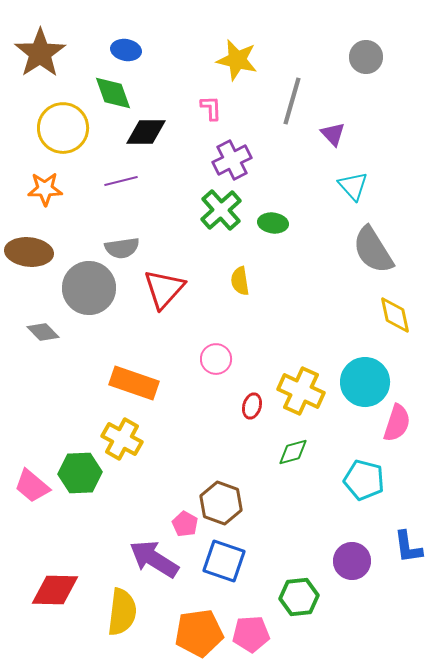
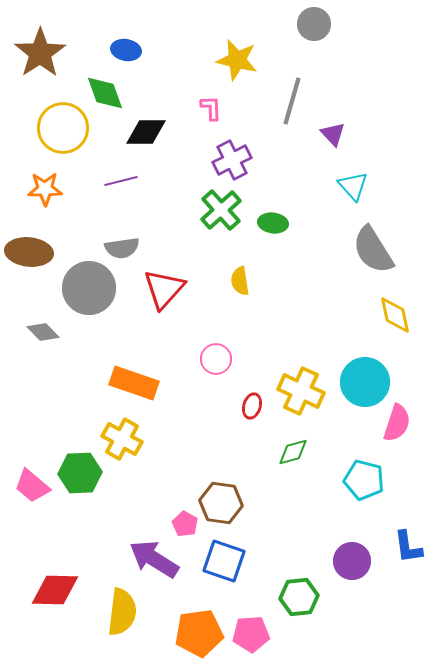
gray circle at (366, 57): moved 52 px left, 33 px up
green diamond at (113, 93): moved 8 px left
brown hexagon at (221, 503): rotated 12 degrees counterclockwise
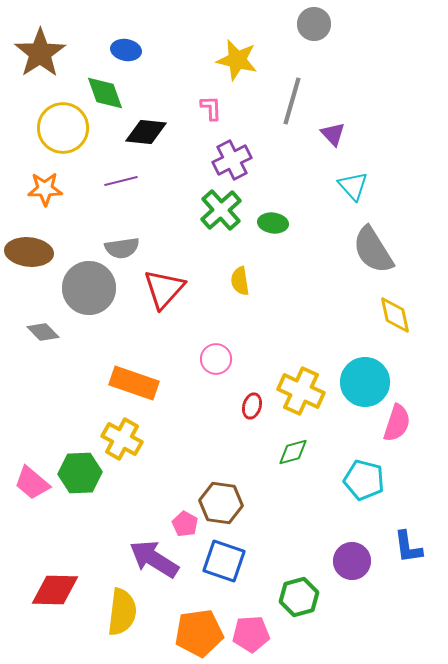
black diamond at (146, 132): rotated 6 degrees clockwise
pink trapezoid at (32, 486): moved 3 px up
green hexagon at (299, 597): rotated 9 degrees counterclockwise
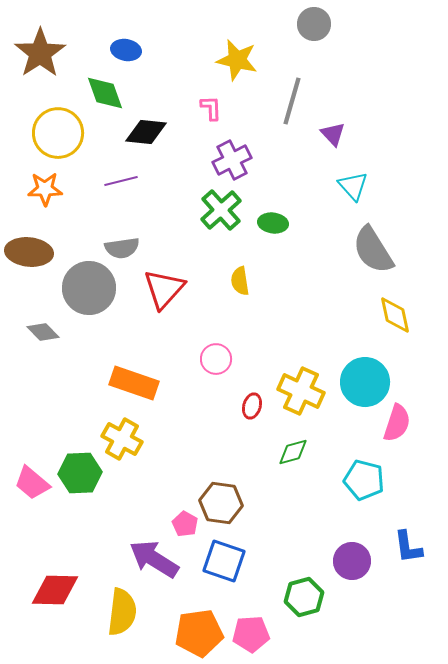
yellow circle at (63, 128): moved 5 px left, 5 px down
green hexagon at (299, 597): moved 5 px right
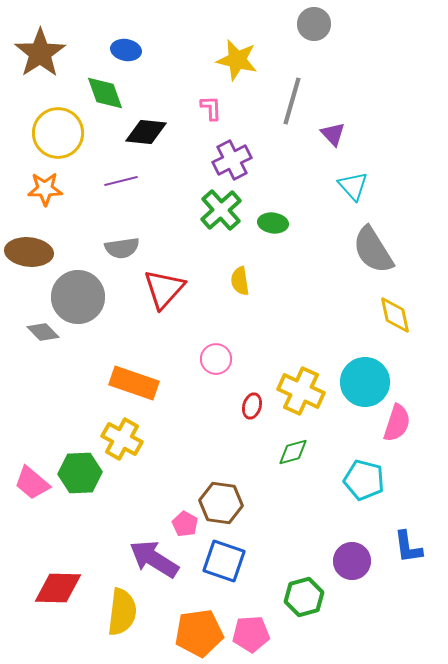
gray circle at (89, 288): moved 11 px left, 9 px down
red diamond at (55, 590): moved 3 px right, 2 px up
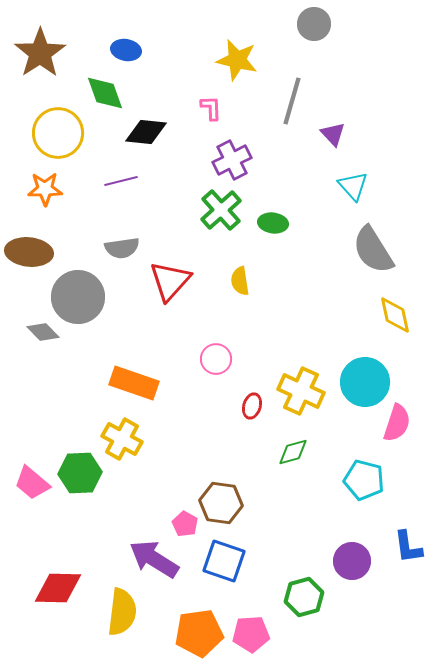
red triangle at (164, 289): moved 6 px right, 8 px up
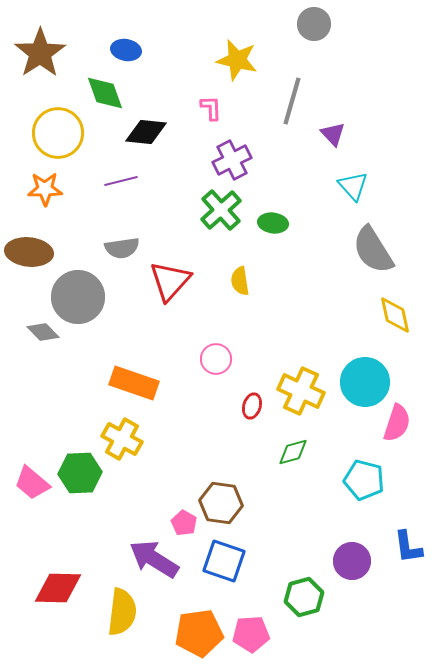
pink pentagon at (185, 524): moved 1 px left, 1 px up
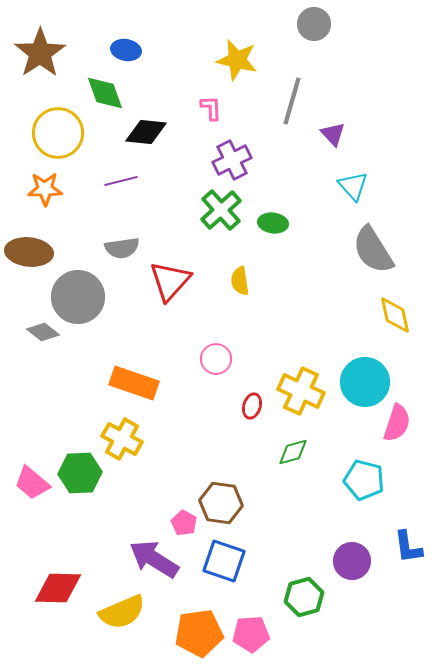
gray diamond at (43, 332): rotated 8 degrees counterclockwise
yellow semicircle at (122, 612): rotated 60 degrees clockwise
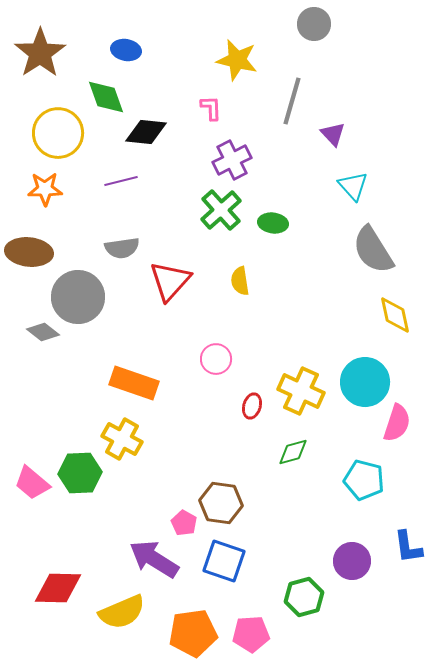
green diamond at (105, 93): moved 1 px right, 4 px down
orange pentagon at (199, 633): moved 6 px left
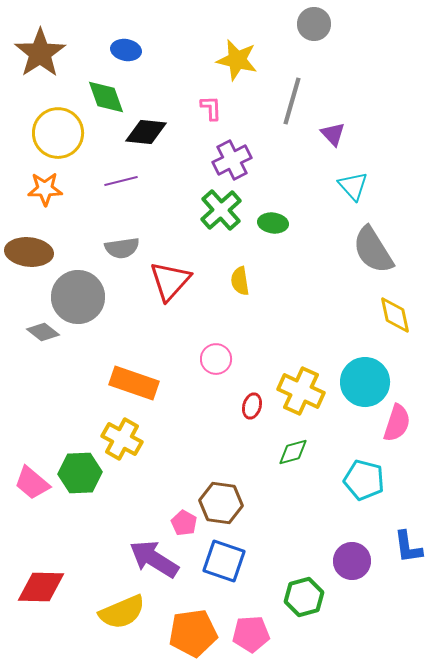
red diamond at (58, 588): moved 17 px left, 1 px up
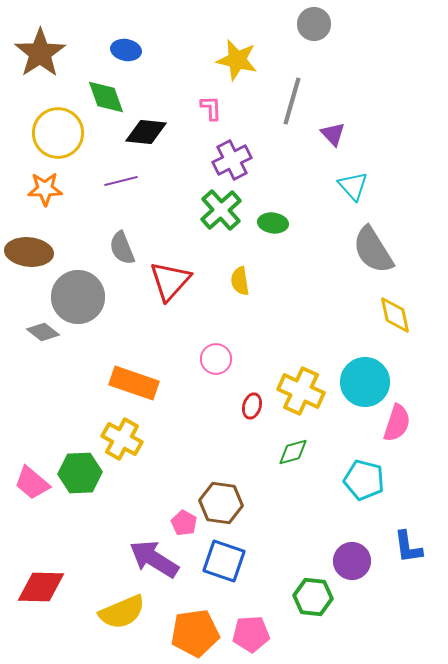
gray semicircle at (122, 248): rotated 76 degrees clockwise
green hexagon at (304, 597): moved 9 px right; rotated 21 degrees clockwise
orange pentagon at (193, 633): moved 2 px right
